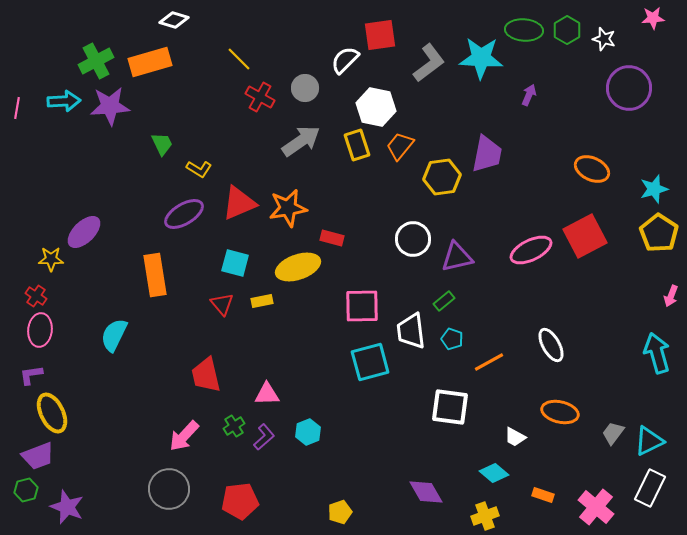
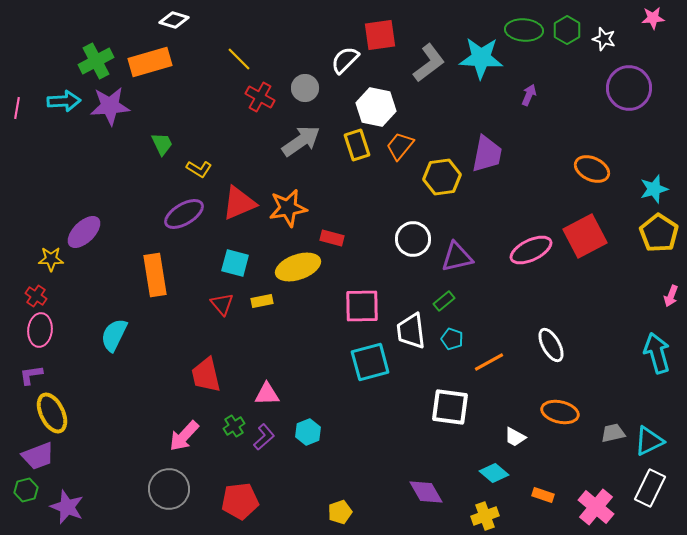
gray trapezoid at (613, 433): rotated 40 degrees clockwise
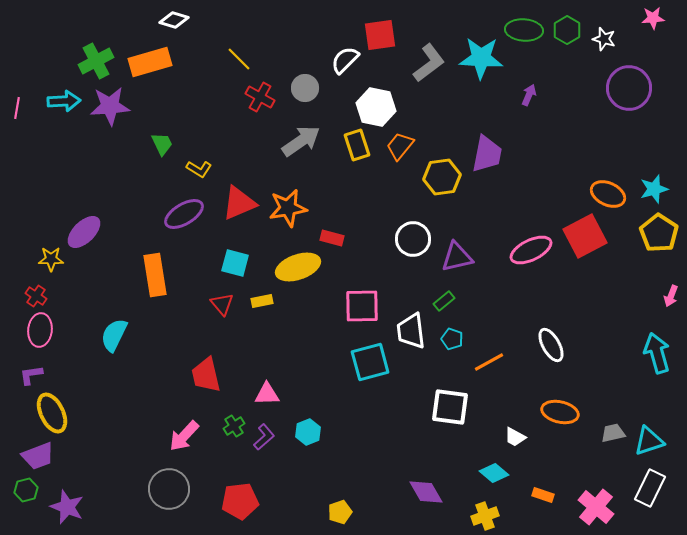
orange ellipse at (592, 169): moved 16 px right, 25 px down
cyan triangle at (649, 441): rotated 8 degrees clockwise
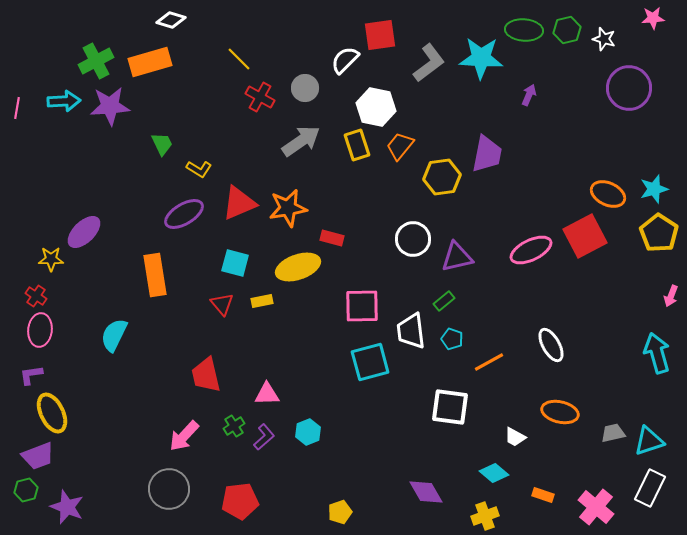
white diamond at (174, 20): moved 3 px left
green hexagon at (567, 30): rotated 16 degrees clockwise
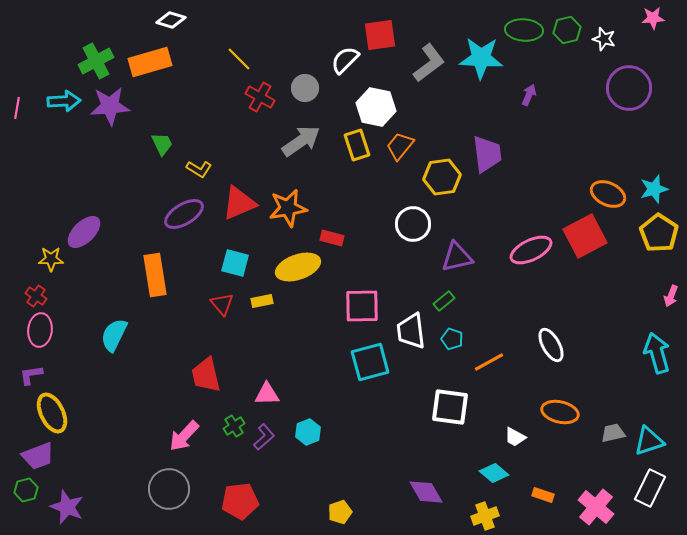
purple trapezoid at (487, 154): rotated 18 degrees counterclockwise
white circle at (413, 239): moved 15 px up
